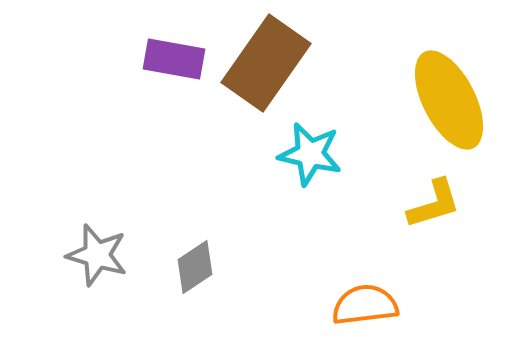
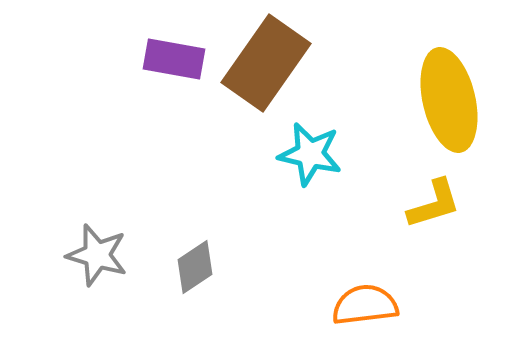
yellow ellipse: rotated 14 degrees clockwise
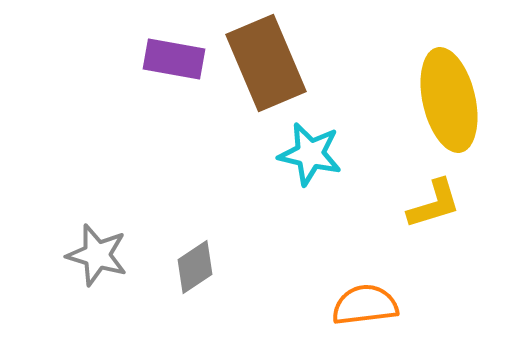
brown rectangle: rotated 58 degrees counterclockwise
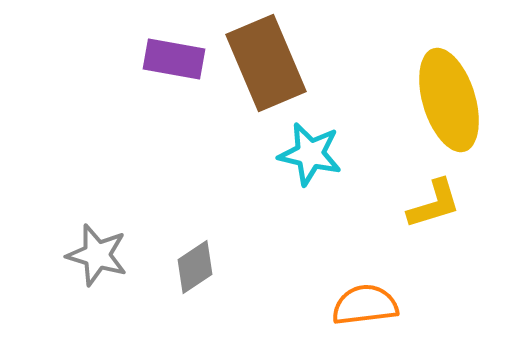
yellow ellipse: rotated 4 degrees counterclockwise
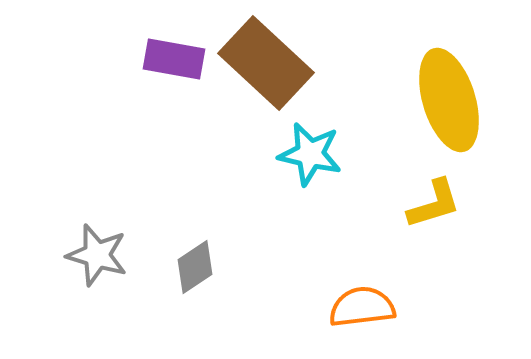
brown rectangle: rotated 24 degrees counterclockwise
orange semicircle: moved 3 px left, 2 px down
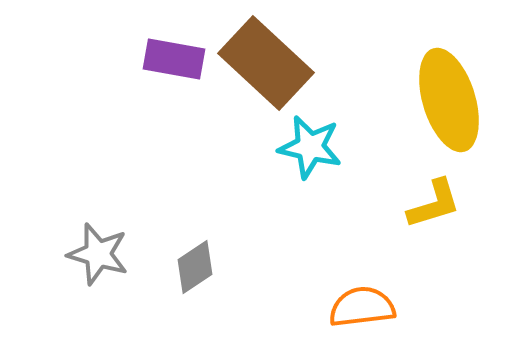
cyan star: moved 7 px up
gray star: moved 1 px right, 1 px up
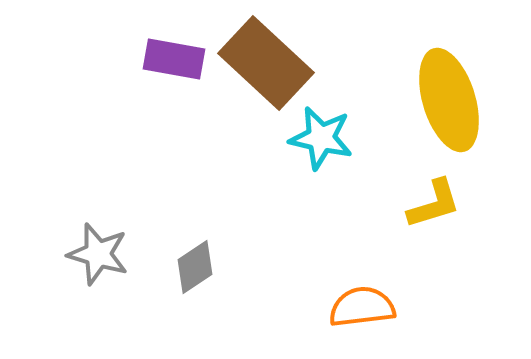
cyan star: moved 11 px right, 9 px up
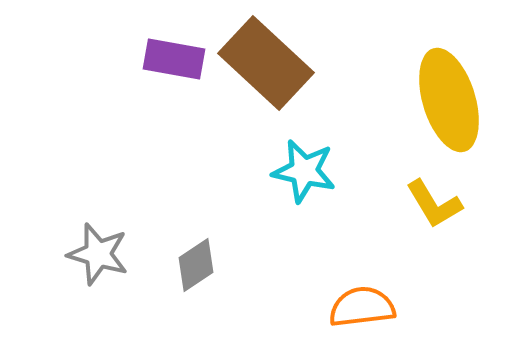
cyan star: moved 17 px left, 33 px down
yellow L-shape: rotated 76 degrees clockwise
gray diamond: moved 1 px right, 2 px up
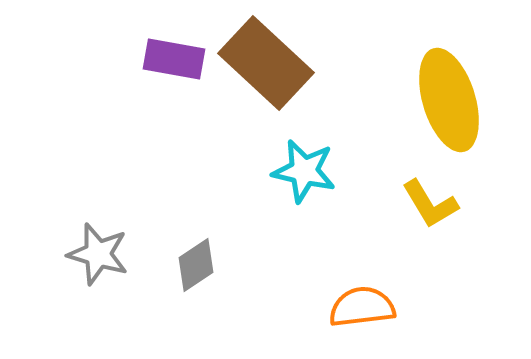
yellow L-shape: moved 4 px left
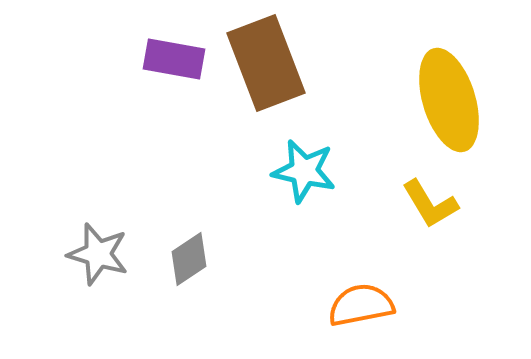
brown rectangle: rotated 26 degrees clockwise
gray diamond: moved 7 px left, 6 px up
orange semicircle: moved 1 px left, 2 px up; rotated 4 degrees counterclockwise
